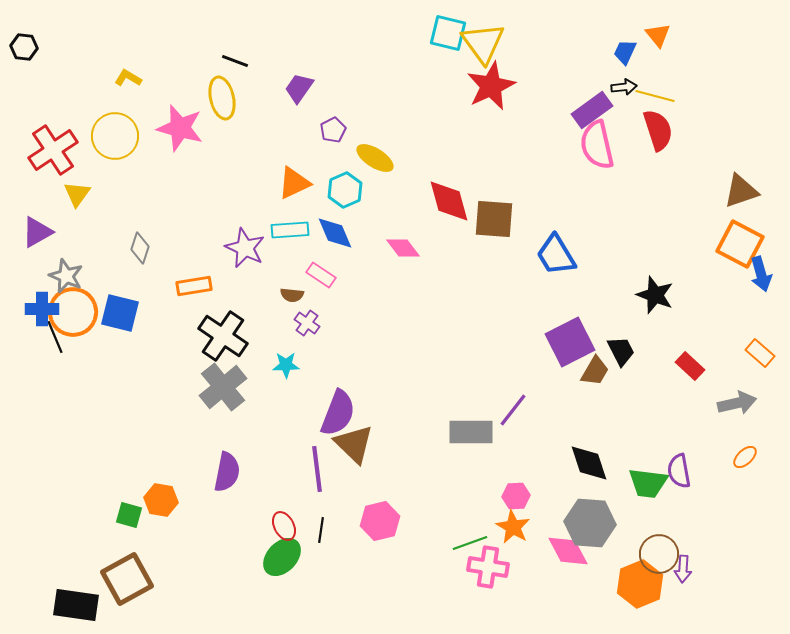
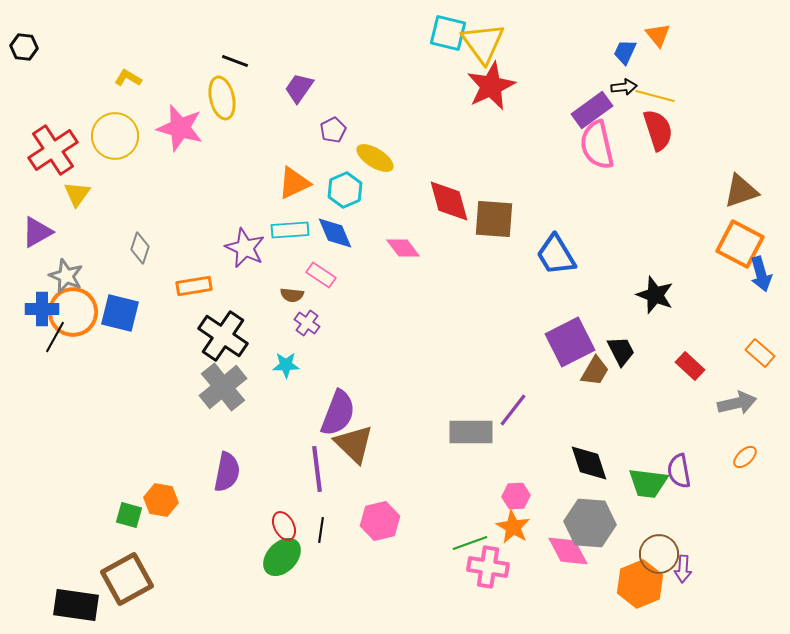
black line at (55, 337): rotated 52 degrees clockwise
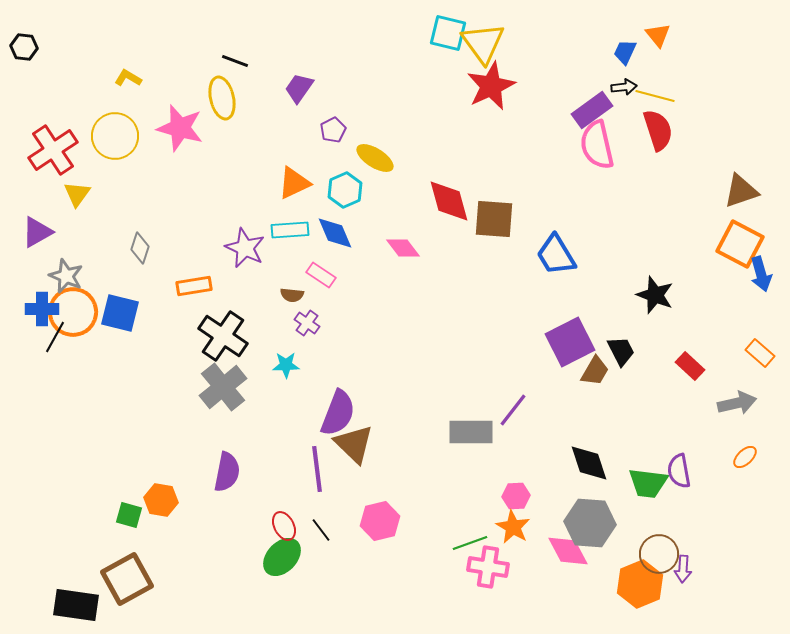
black line at (321, 530): rotated 45 degrees counterclockwise
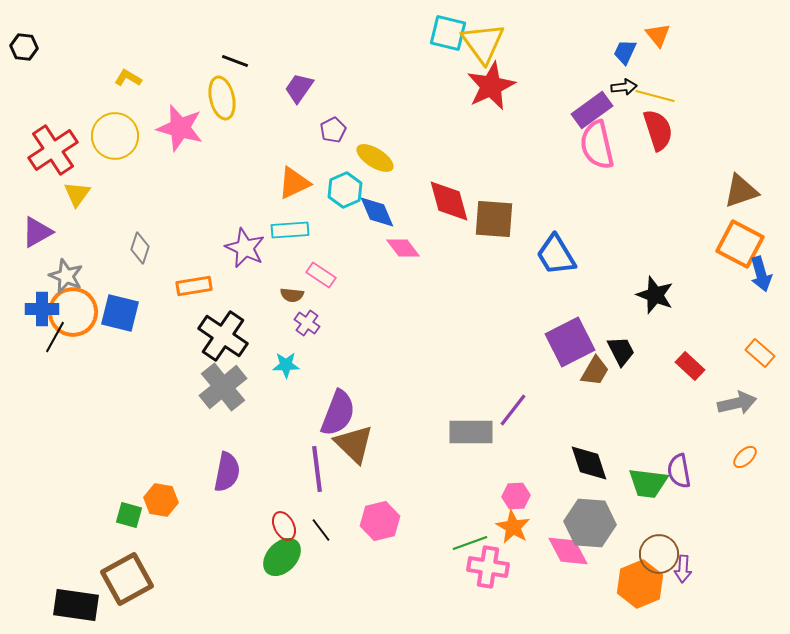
blue diamond at (335, 233): moved 42 px right, 21 px up
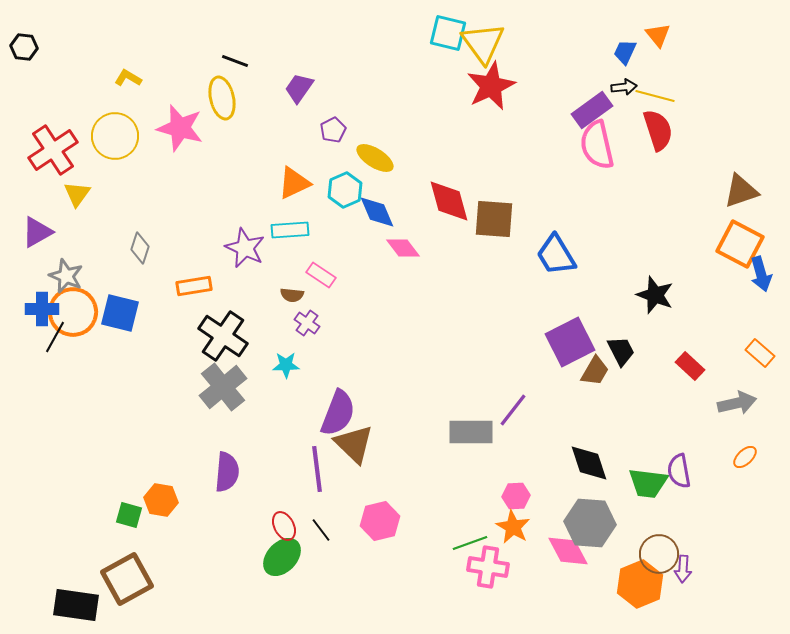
purple semicircle at (227, 472): rotated 6 degrees counterclockwise
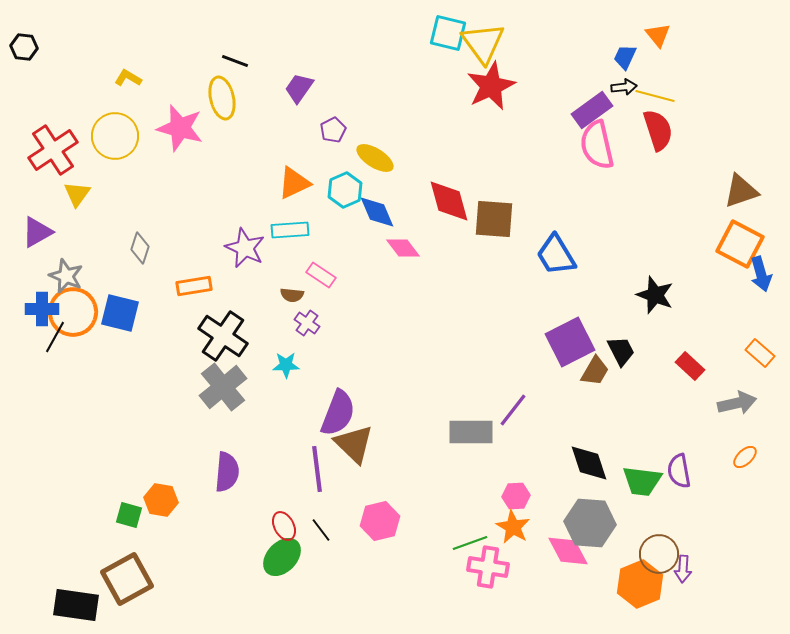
blue trapezoid at (625, 52): moved 5 px down
green trapezoid at (648, 483): moved 6 px left, 2 px up
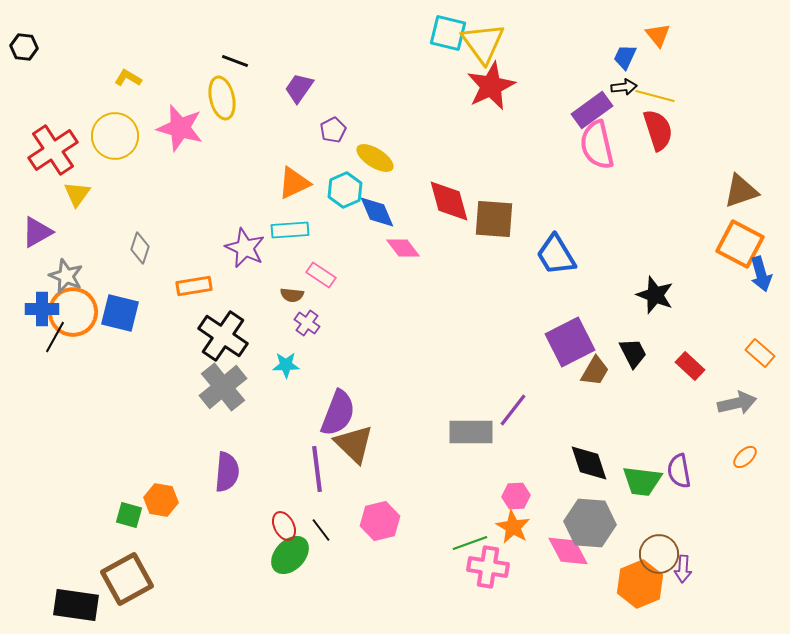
black trapezoid at (621, 351): moved 12 px right, 2 px down
green ellipse at (282, 557): moved 8 px right, 2 px up
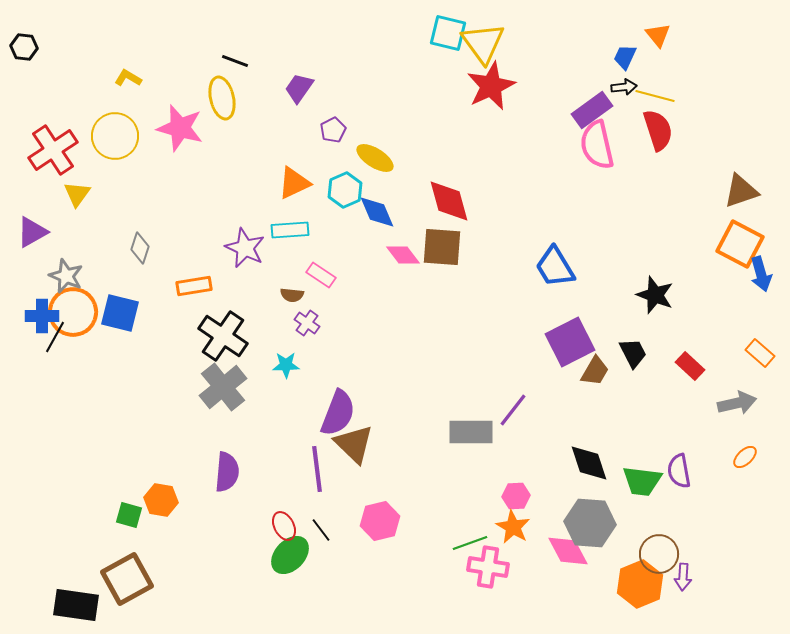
brown square at (494, 219): moved 52 px left, 28 px down
purple triangle at (37, 232): moved 5 px left
pink diamond at (403, 248): moved 7 px down
blue trapezoid at (556, 255): moved 1 px left, 12 px down
blue cross at (42, 309): moved 7 px down
purple arrow at (683, 569): moved 8 px down
